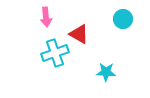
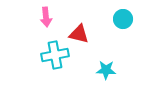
red triangle: rotated 15 degrees counterclockwise
cyan cross: moved 2 px down; rotated 8 degrees clockwise
cyan star: moved 2 px up
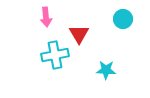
red triangle: rotated 45 degrees clockwise
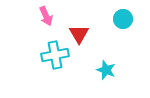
pink arrow: moved 1 px up; rotated 18 degrees counterclockwise
cyan star: rotated 18 degrees clockwise
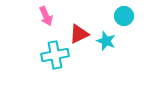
cyan circle: moved 1 px right, 3 px up
red triangle: rotated 35 degrees clockwise
cyan star: moved 29 px up
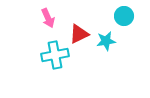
pink arrow: moved 2 px right, 2 px down
cyan star: rotated 30 degrees counterclockwise
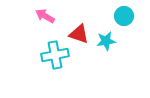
pink arrow: moved 3 px left, 2 px up; rotated 144 degrees clockwise
red triangle: rotated 45 degrees clockwise
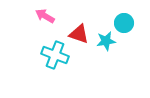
cyan circle: moved 7 px down
cyan cross: rotated 32 degrees clockwise
